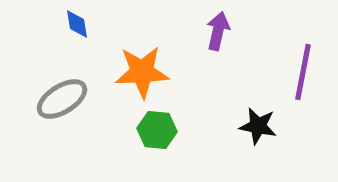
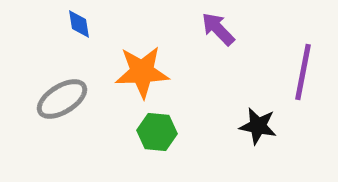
blue diamond: moved 2 px right
purple arrow: moved 2 px up; rotated 57 degrees counterclockwise
green hexagon: moved 2 px down
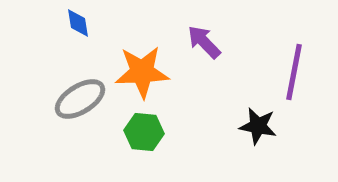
blue diamond: moved 1 px left, 1 px up
purple arrow: moved 14 px left, 13 px down
purple line: moved 9 px left
gray ellipse: moved 18 px right
green hexagon: moved 13 px left
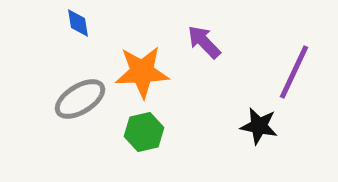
purple line: rotated 14 degrees clockwise
black star: moved 1 px right
green hexagon: rotated 18 degrees counterclockwise
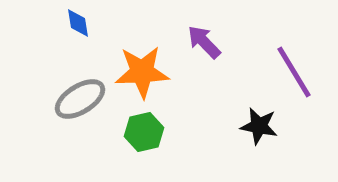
purple line: rotated 56 degrees counterclockwise
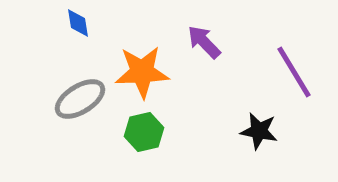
black star: moved 5 px down
